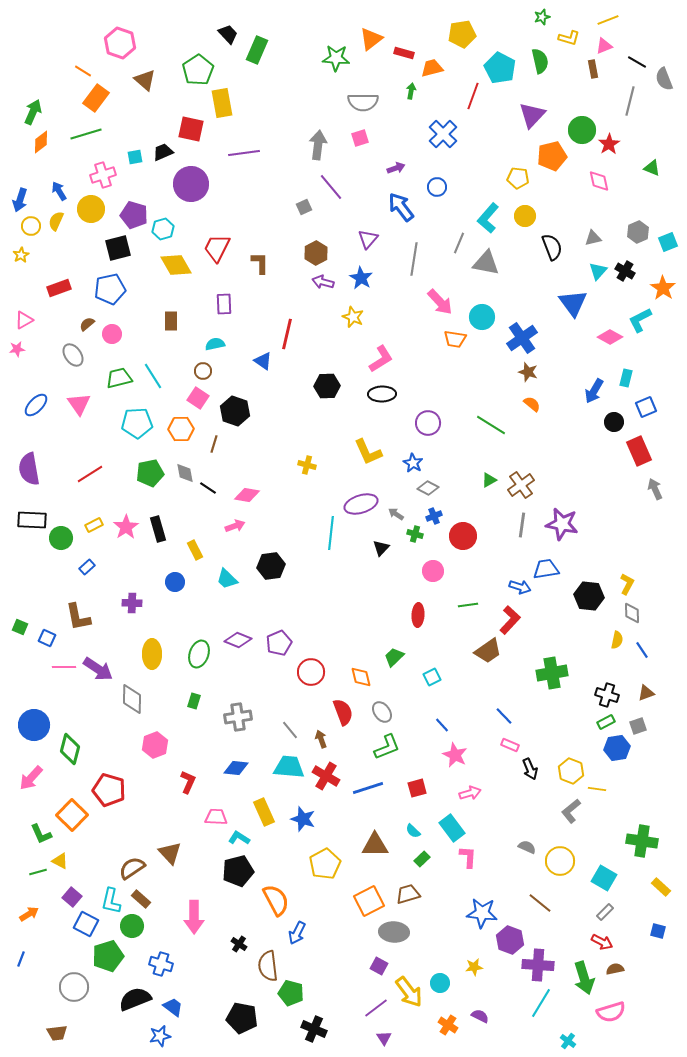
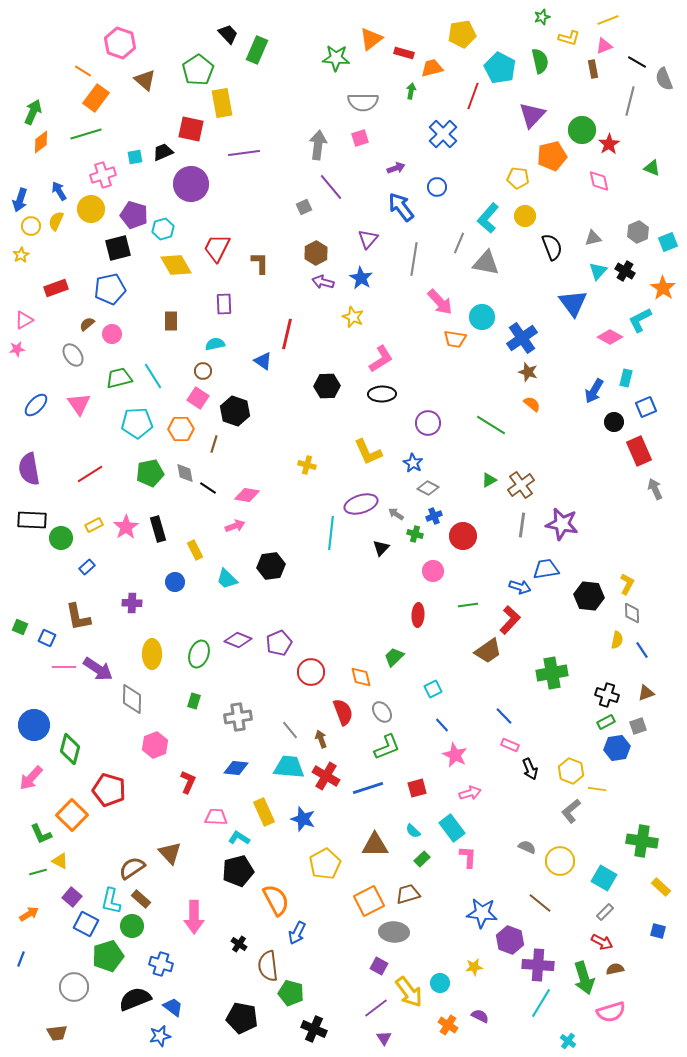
red rectangle at (59, 288): moved 3 px left
cyan square at (432, 677): moved 1 px right, 12 px down
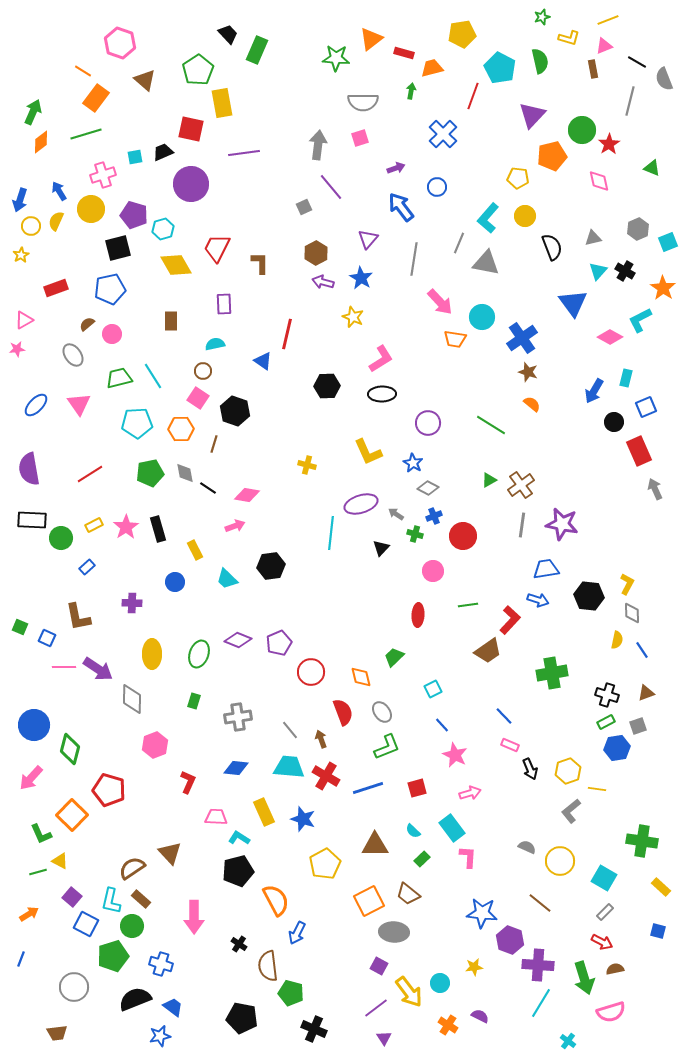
gray hexagon at (638, 232): moved 3 px up
blue arrow at (520, 587): moved 18 px right, 13 px down
yellow hexagon at (571, 771): moved 3 px left; rotated 20 degrees clockwise
brown trapezoid at (408, 894): rotated 125 degrees counterclockwise
green pentagon at (108, 956): moved 5 px right
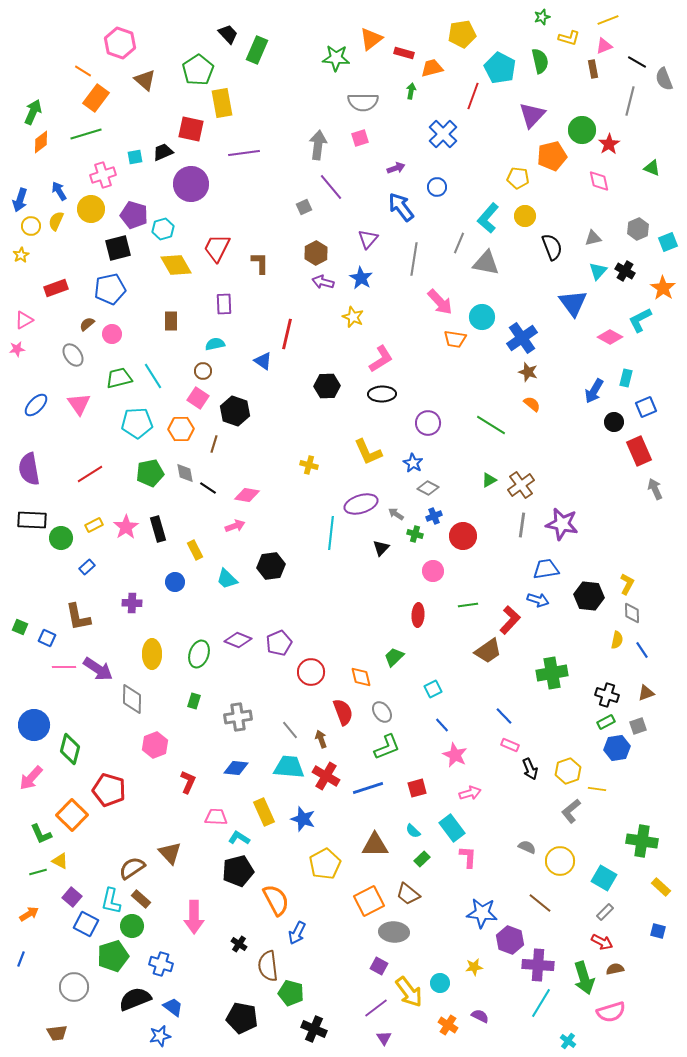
yellow cross at (307, 465): moved 2 px right
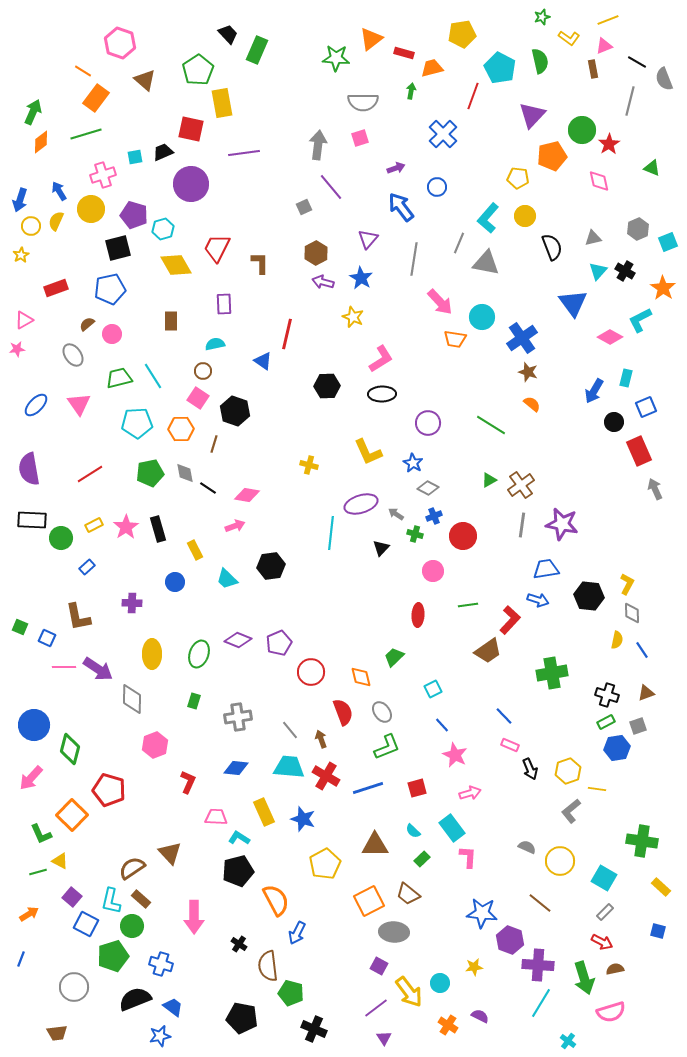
yellow L-shape at (569, 38): rotated 20 degrees clockwise
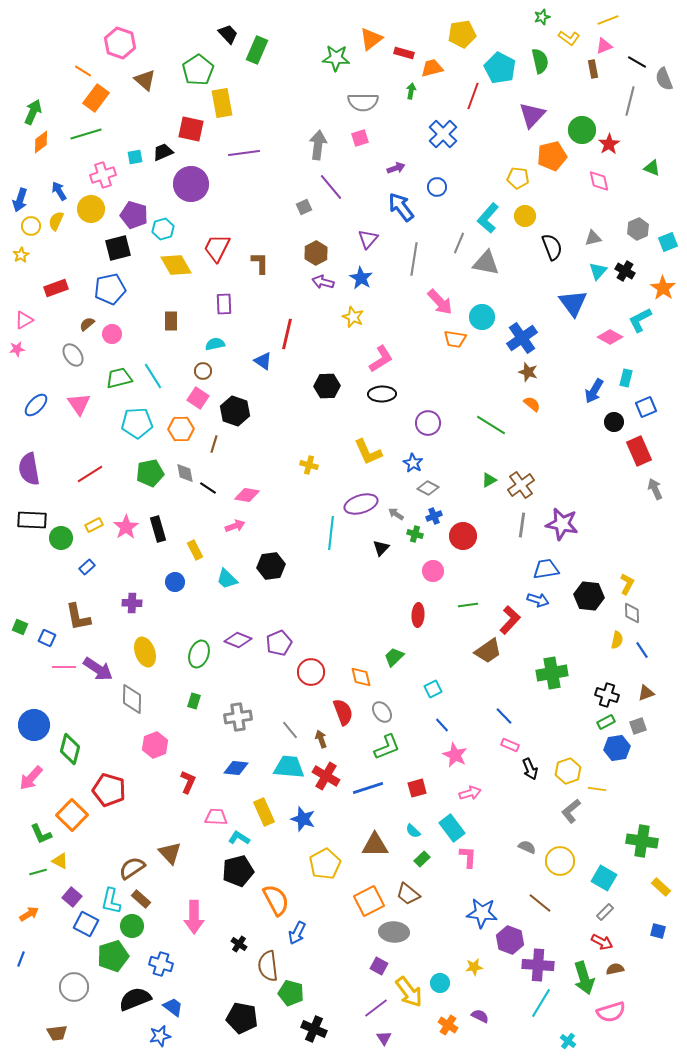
yellow ellipse at (152, 654): moved 7 px left, 2 px up; rotated 20 degrees counterclockwise
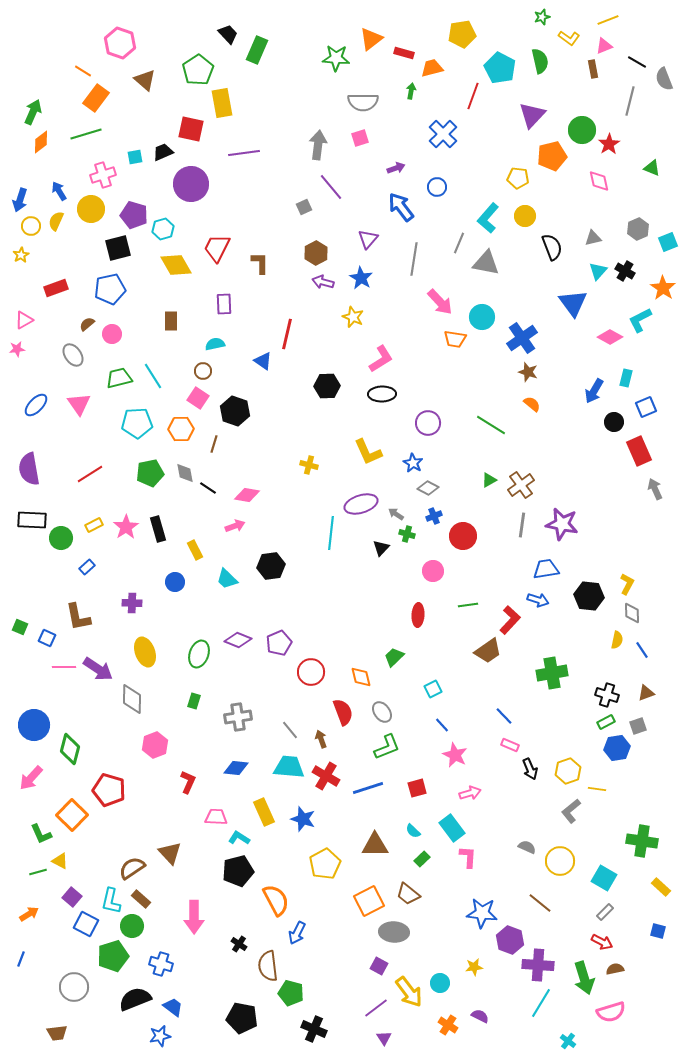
green cross at (415, 534): moved 8 px left
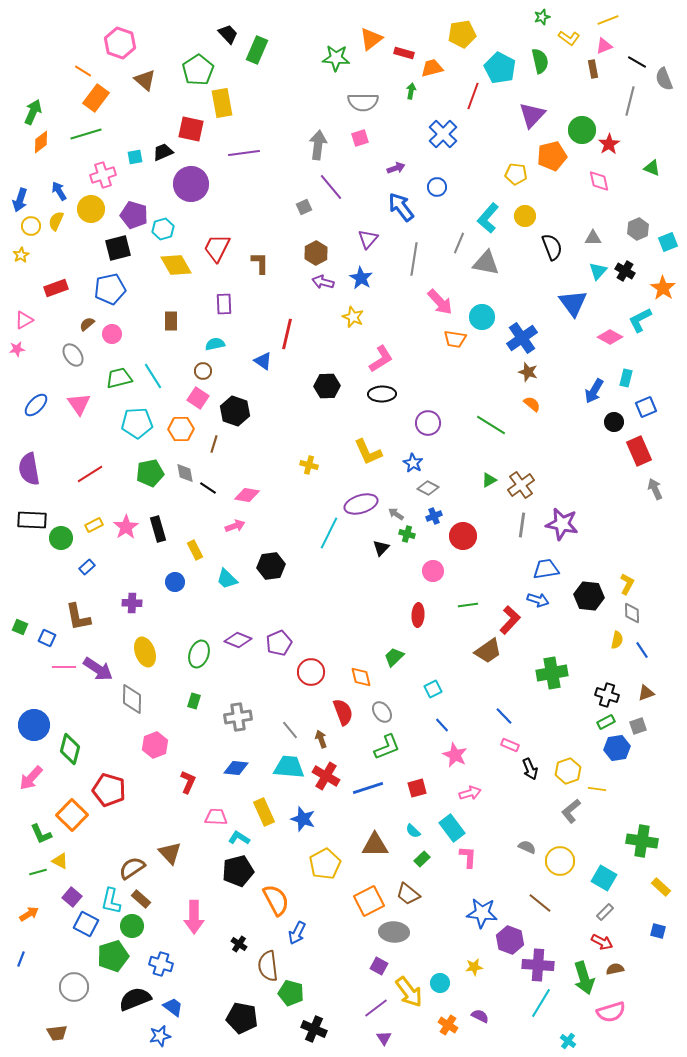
yellow pentagon at (518, 178): moved 2 px left, 4 px up
gray triangle at (593, 238): rotated 12 degrees clockwise
cyan line at (331, 533): moved 2 px left; rotated 20 degrees clockwise
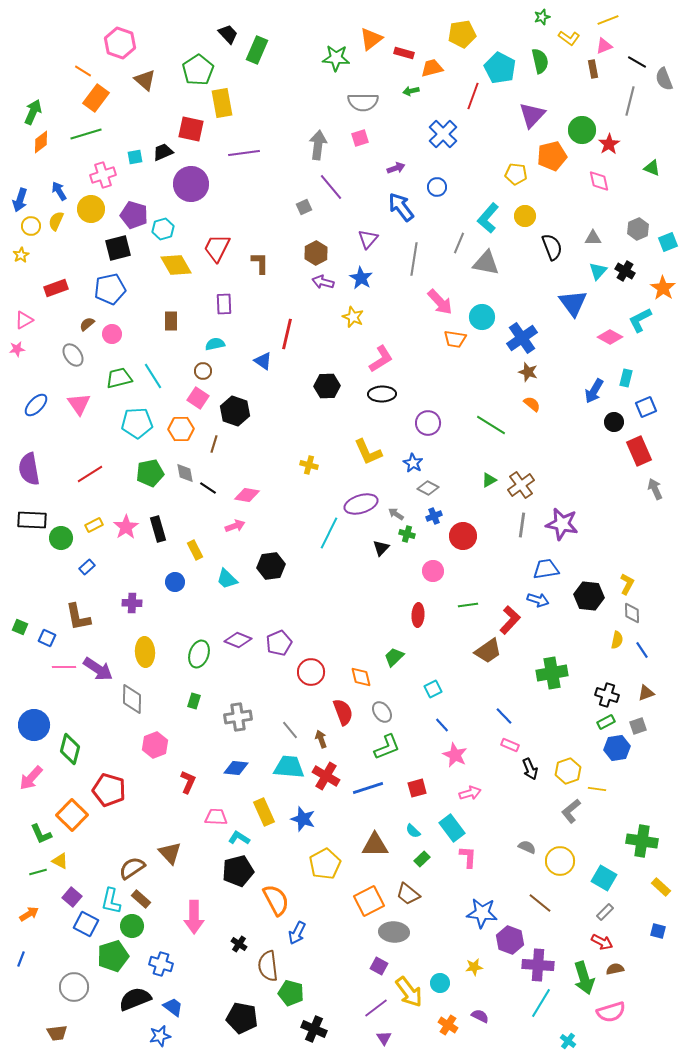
green arrow at (411, 91): rotated 112 degrees counterclockwise
yellow ellipse at (145, 652): rotated 16 degrees clockwise
